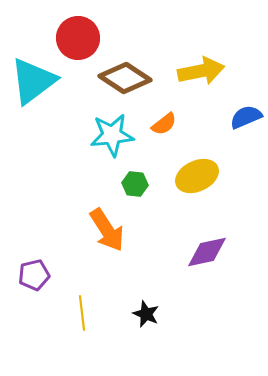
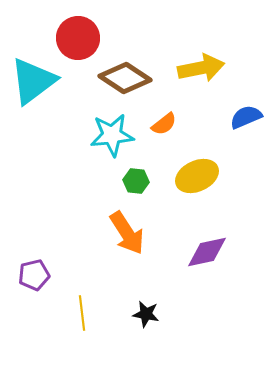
yellow arrow: moved 3 px up
green hexagon: moved 1 px right, 3 px up
orange arrow: moved 20 px right, 3 px down
black star: rotated 12 degrees counterclockwise
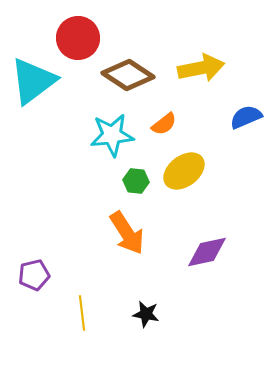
brown diamond: moved 3 px right, 3 px up
yellow ellipse: moved 13 px left, 5 px up; rotated 12 degrees counterclockwise
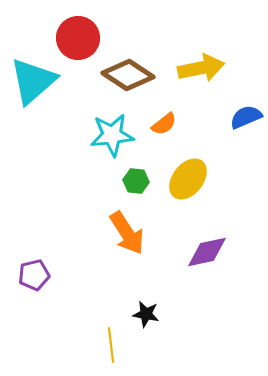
cyan triangle: rotated 4 degrees counterclockwise
yellow ellipse: moved 4 px right, 8 px down; rotated 15 degrees counterclockwise
yellow line: moved 29 px right, 32 px down
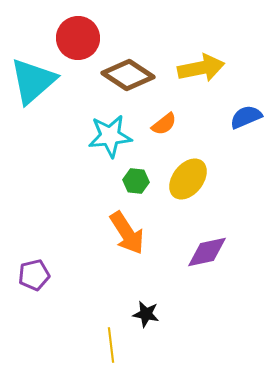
cyan star: moved 2 px left, 1 px down
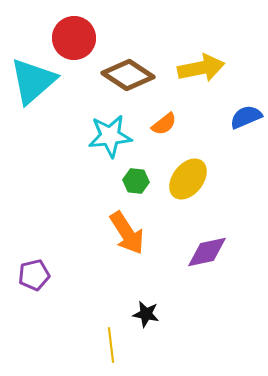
red circle: moved 4 px left
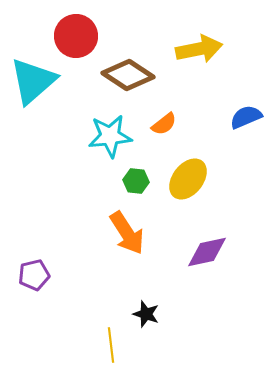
red circle: moved 2 px right, 2 px up
yellow arrow: moved 2 px left, 19 px up
black star: rotated 8 degrees clockwise
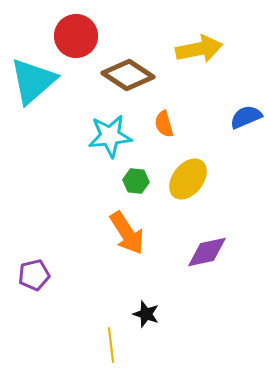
orange semicircle: rotated 112 degrees clockwise
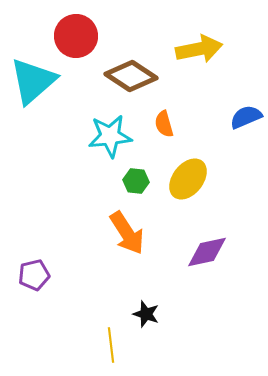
brown diamond: moved 3 px right, 1 px down
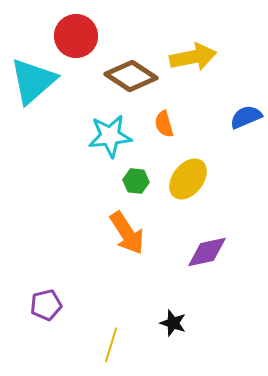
yellow arrow: moved 6 px left, 8 px down
purple pentagon: moved 12 px right, 30 px down
black star: moved 27 px right, 9 px down
yellow line: rotated 24 degrees clockwise
